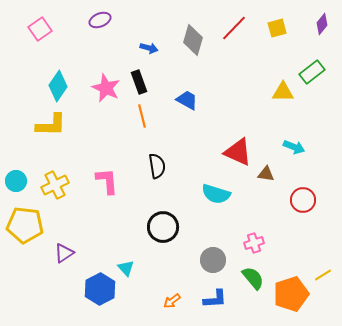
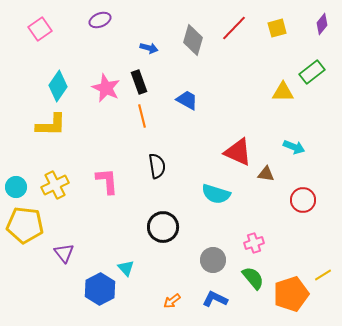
cyan circle: moved 6 px down
purple triangle: rotated 35 degrees counterclockwise
blue L-shape: rotated 150 degrees counterclockwise
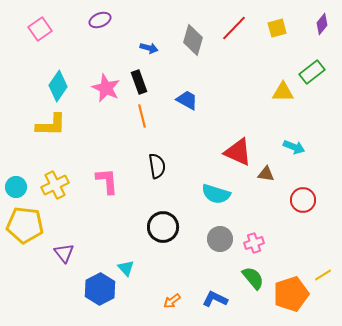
gray circle: moved 7 px right, 21 px up
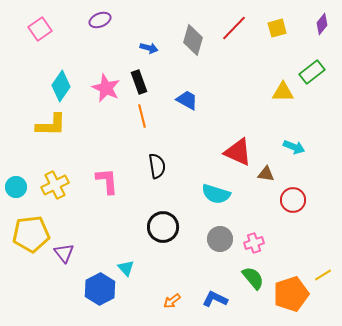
cyan diamond: moved 3 px right
red circle: moved 10 px left
yellow pentagon: moved 6 px right, 9 px down; rotated 12 degrees counterclockwise
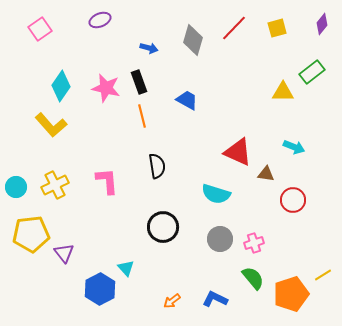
pink star: rotated 12 degrees counterclockwise
yellow L-shape: rotated 48 degrees clockwise
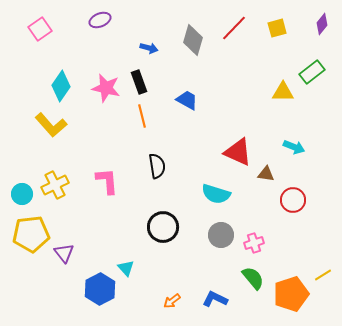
cyan circle: moved 6 px right, 7 px down
gray circle: moved 1 px right, 4 px up
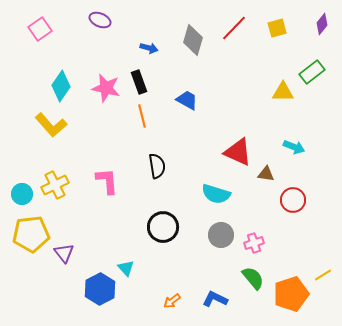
purple ellipse: rotated 45 degrees clockwise
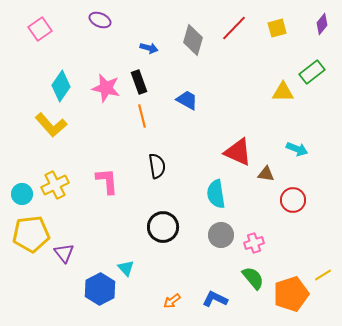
cyan arrow: moved 3 px right, 2 px down
cyan semicircle: rotated 64 degrees clockwise
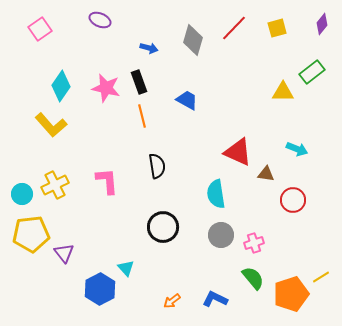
yellow line: moved 2 px left, 2 px down
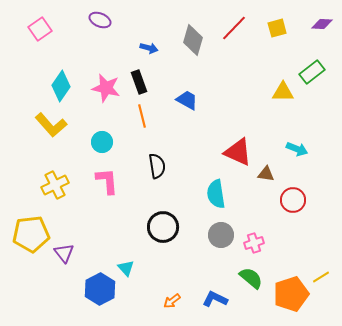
purple diamond: rotated 55 degrees clockwise
cyan circle: moved 80 px right, 52 px up
green semicircle: moved 2 px left; rotated 10 degrees counterclockwise
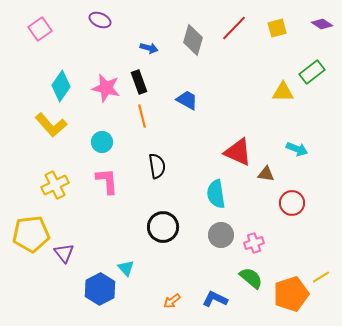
purple diamond: rotated 30 degrees clockwise
red circle: moved 1 px left, 3 px down
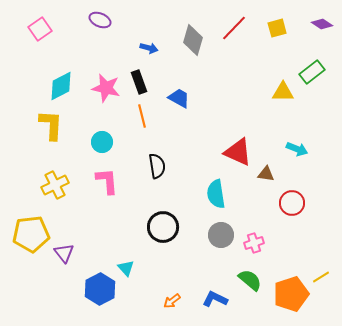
cyan diamond: rotated 28 degrees clockwise
blue trapezoid: moved 8 px left, 2 px up
yellow L-shape: rotated 136 degrees counterclockwise
green semicircle: moved 1 px left, 2 px down
